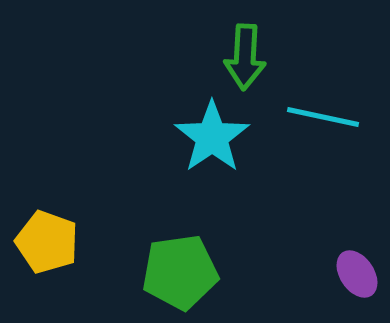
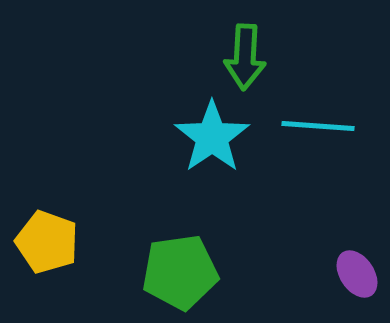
cyan line: moved 5 px left, 9 px down; rotated 8 degrees counterclockwise
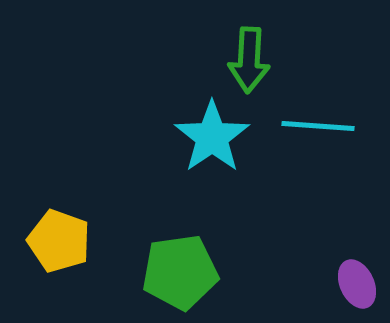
green arrow: moved 4 px right, 3 px down
yellow pentagon: moved 12 px right, 1 px up
purple ellipse: moved 10 px down; rotated 9 degrees clockwise
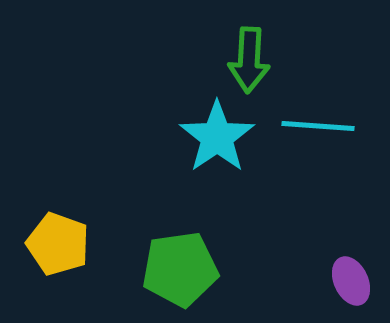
cyan star: moved 5 px right
yellow pentagon: moved 1 px left, 3 px down
green pentagon: moved 3 px up
purple ellipse: moved 6 px left, 3 px up
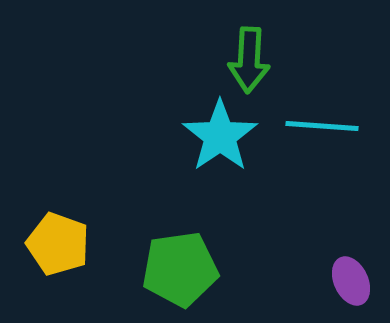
cyan line: moved 4 px right
cyan star: moved 3 px right, 1 px up
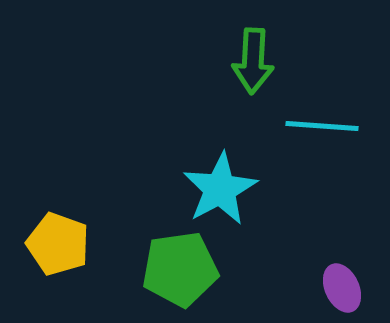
green arrow: moved 4 px right, 1 px down
cyan star: moved 53 px down; rotated 6 degrees clockwise
purple ellipse: moved 9 px left, 7 px down
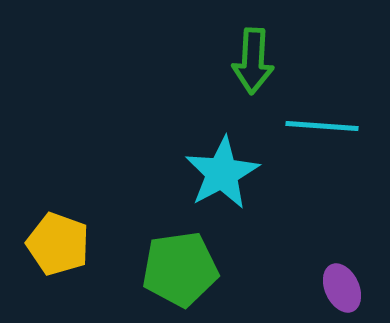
cyan star: moved 2 px right, 16 px up
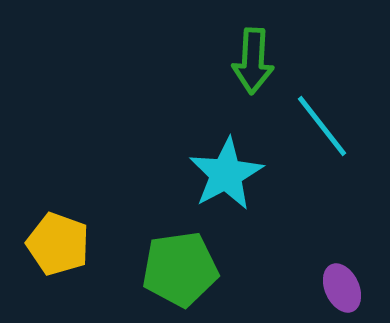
cyan line: rotated 48 degrees clockwise
cyan star: moved 4 px right, 1 px down
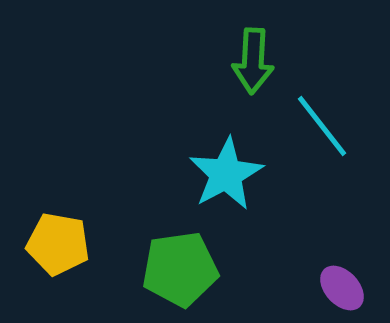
yellow pentagon: rotated 10 degrees counterclockwise
purple ellipse: rotated 18 degrees counterclockwise
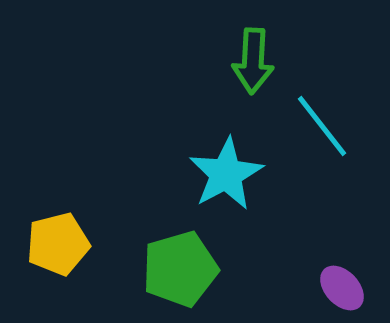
yellow pentagon: rotated 24 degrees counterclockwise
green pentagon: rotated 8 degrees counterclockwise
